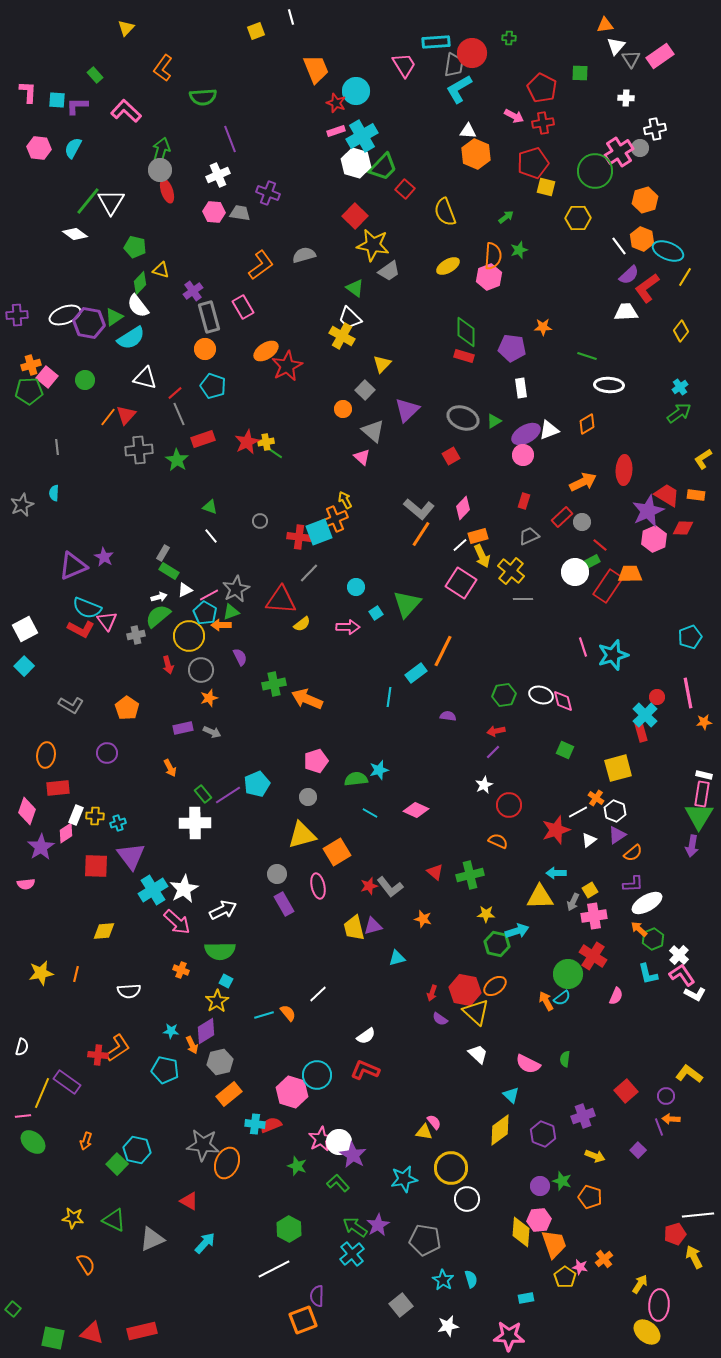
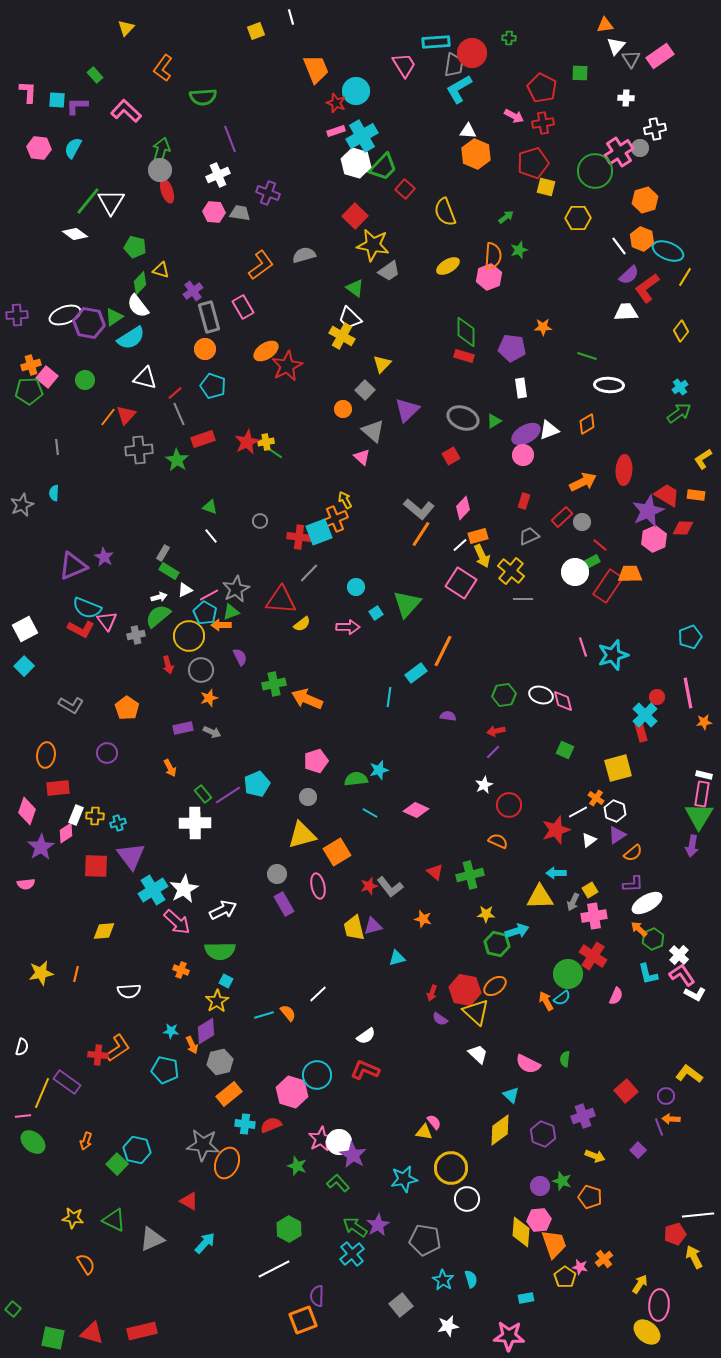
cyan cross at (255, 1124): moved 10 px left
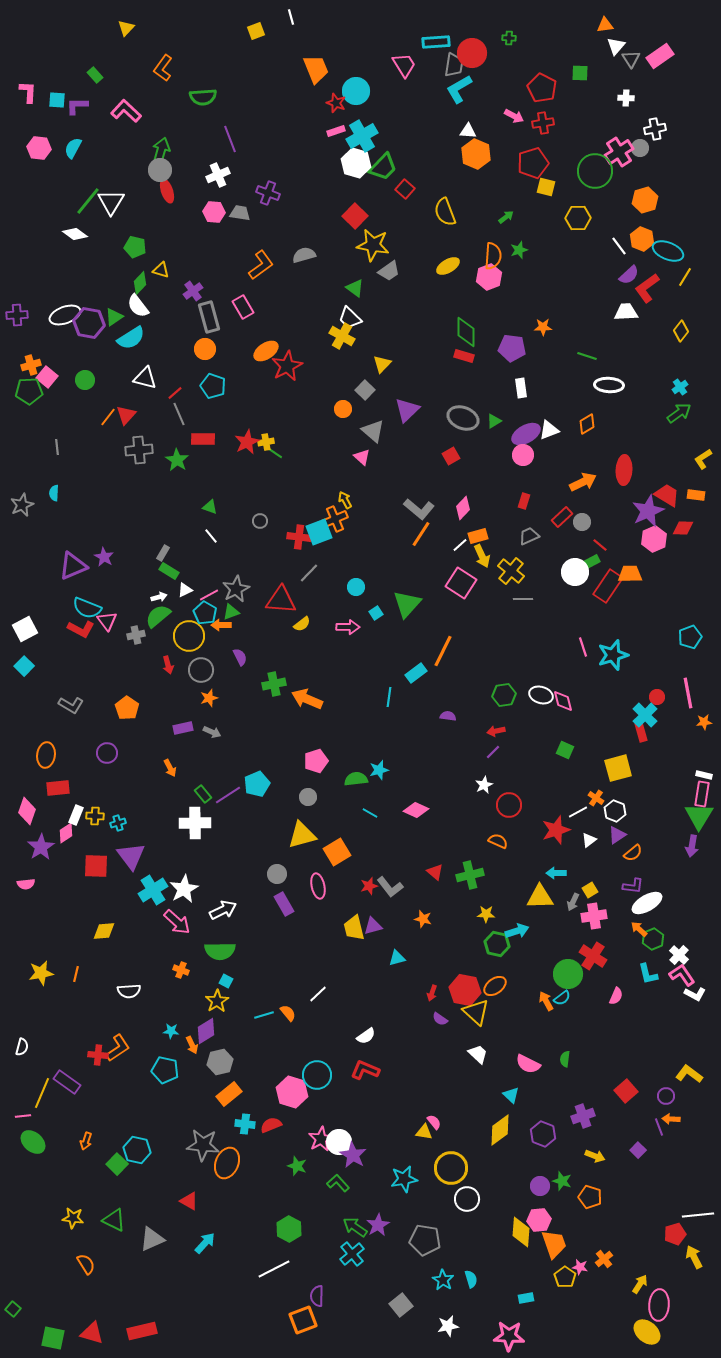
red rectangle at (203, 439): rotated 20 degrees clockwise
purple L-shape at (633, 884): moved 2 px down; rotated 10 degrees clockwise
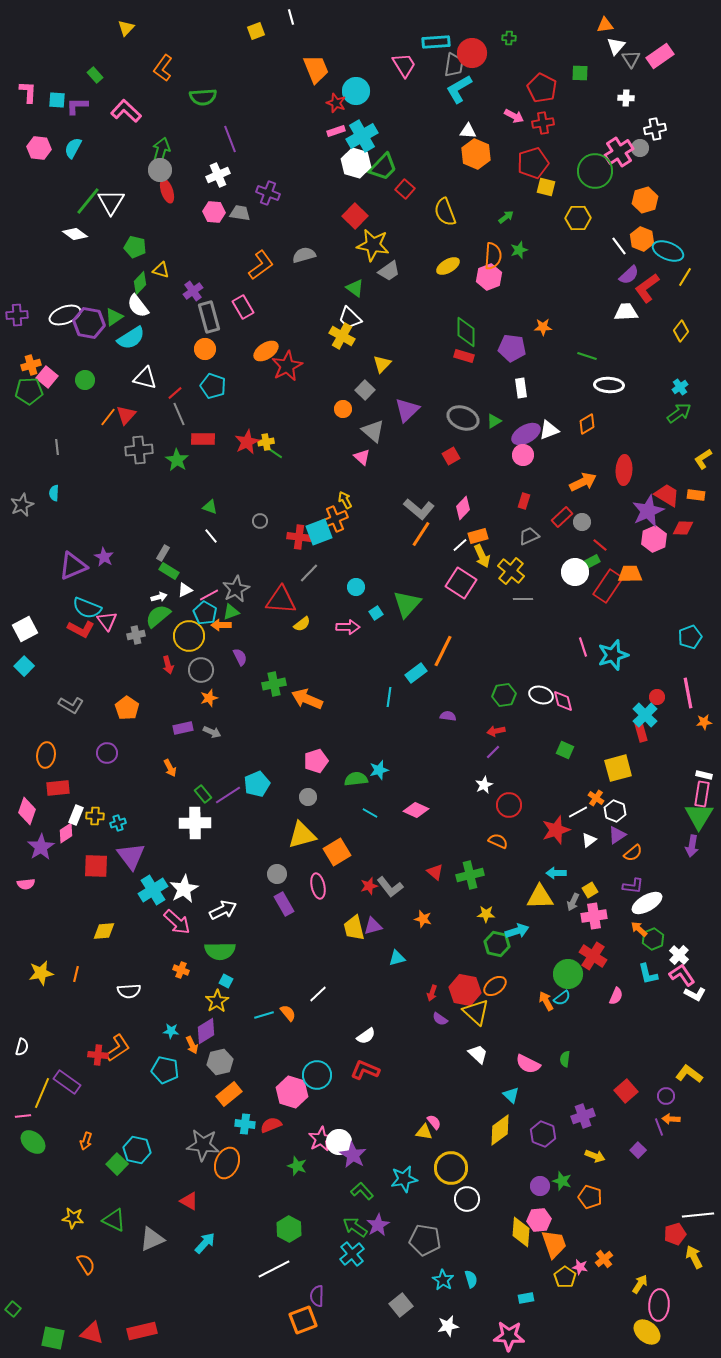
green L-shape at (338, 1183): moved 24 px right, 8 px down
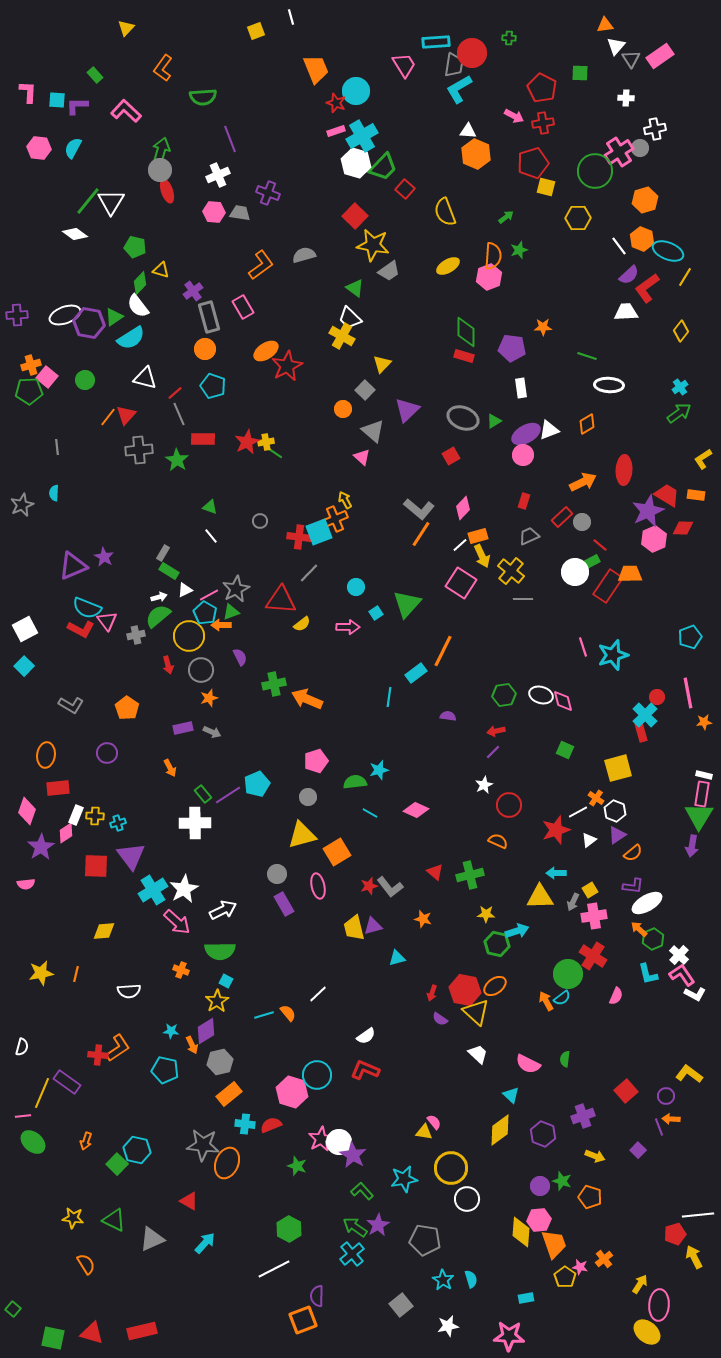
green semicircle at (356, 779): moved 1 px left, 3 px down
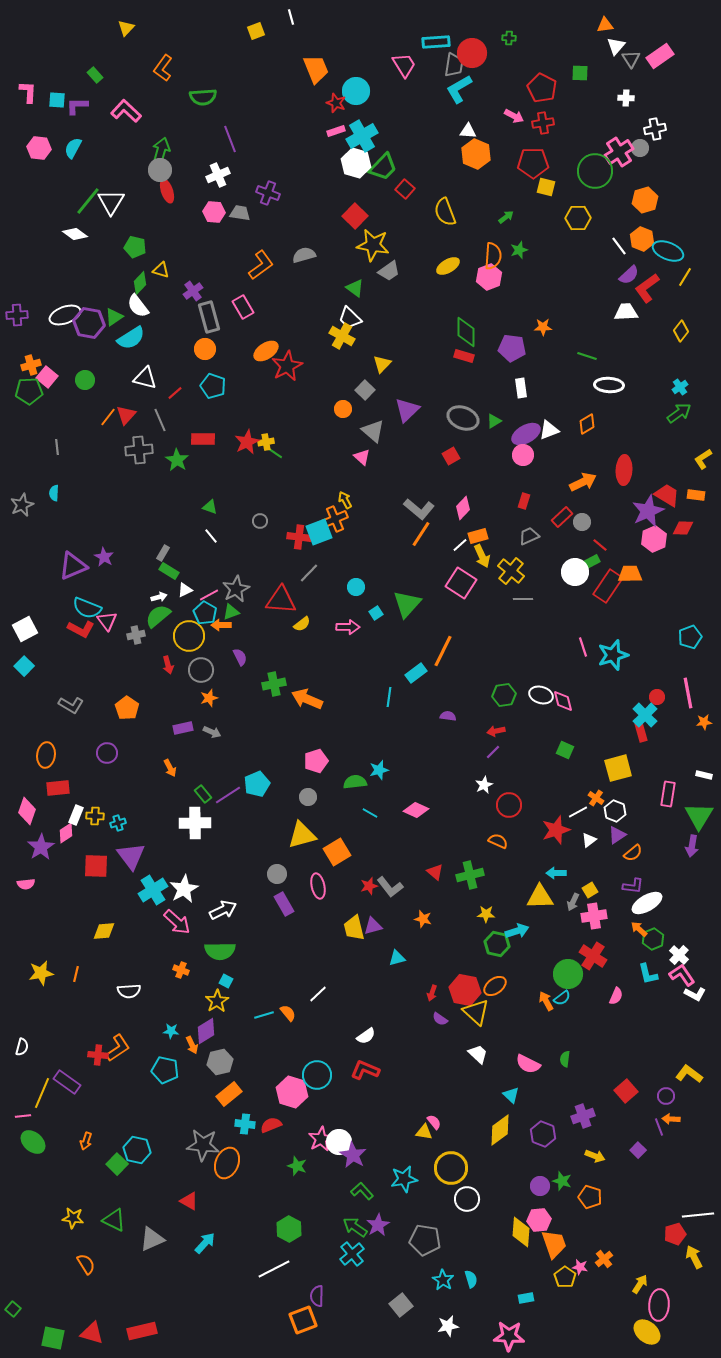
red pentagon at (533, 163): rotated 16 degrees clockwise
gray line at (179, 414): moved 19 px left, 6 px down
pink rectangle at (702, 794): moved 34 px left
